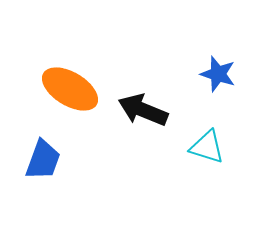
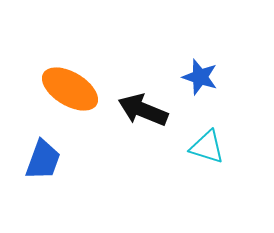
blue star: moved 18 px left, 3 px down
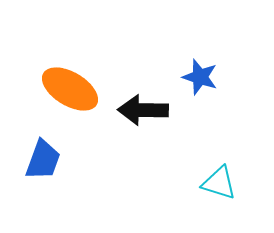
black arrow: rotated 21 degrees counterclockwise
cyan triangle: moved 12 px right, 36 px down
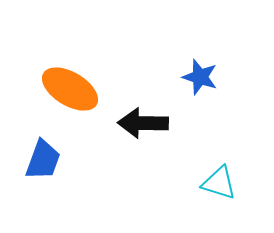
black arrow: moved 13 px down
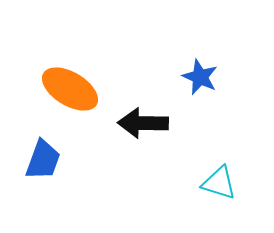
blue star: rotated 6 degrees clockwise
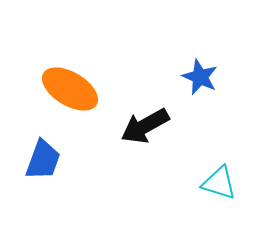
black arrow: moved 2 px right, 3 px down; rotated 30 degrees counterclockwise
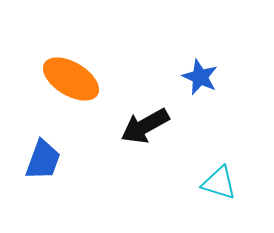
orange ellipse: moved 1 px right, 10 px up
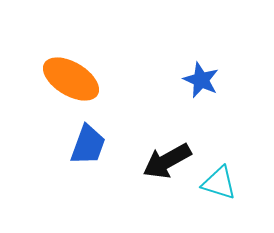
blue star: moved 1 px right, 3 px down
black arrow: moved 22 px right, 35 px down
blue trapezoid: moved 45 px right, 15 px up
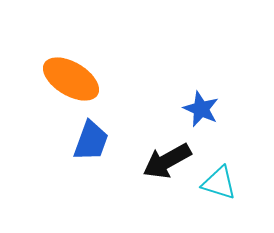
blue star: moved 29 px down
blue trapezoid: moved 3 px right, 4 px up
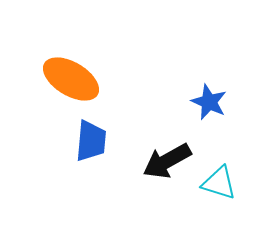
blue star: moved 8 px right, 7 px up
blue trapezoid: rotated 15 degrees counterclockwise
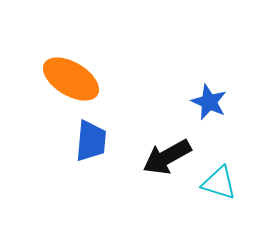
black arrow: moved 4 px up
